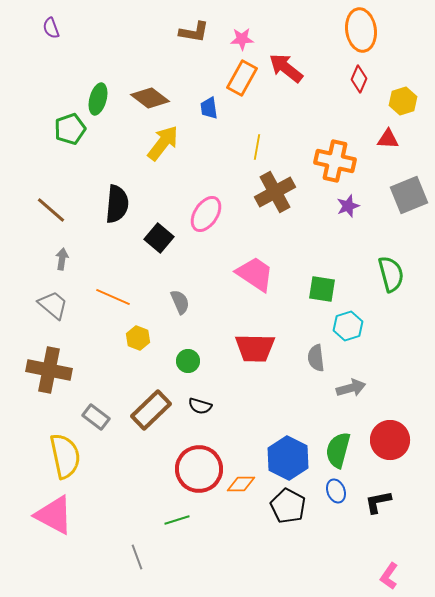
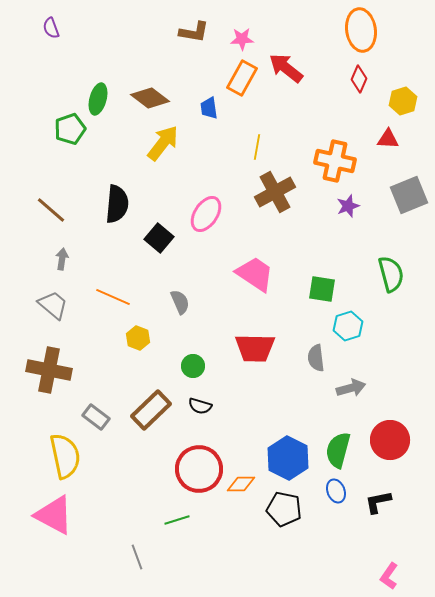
green circle at (188, 361): moved 5 px right, 5 px down
black pentagon at (288, 506): moved 4 px left, 3 px down; rotated 16 degrees counterclockwise
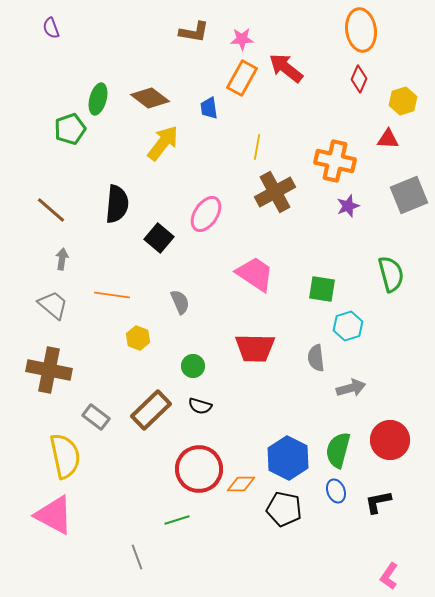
orange line at (113, 297): moved 1 px left, 2 px up; rotated 16 degrees counterclockwise
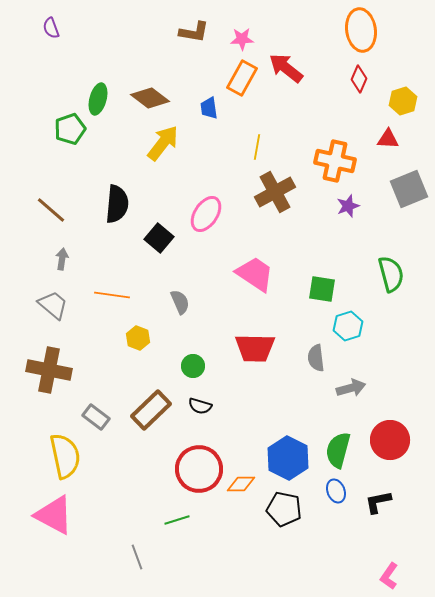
gray square at (409, 195): moved 6 px up
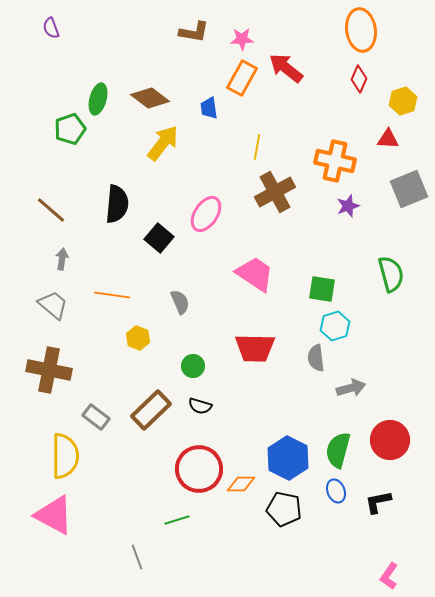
cyan hexagon at (348, 326): moved 13 px left
yellow semicircle at (65, 456): rotated 12 degrees clockwise
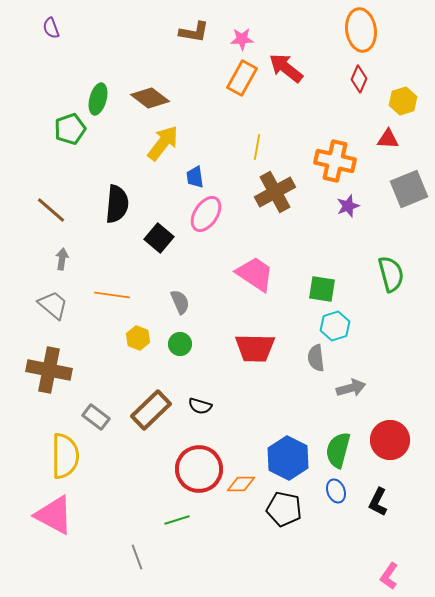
blue trapezoid at (209, 108): moved 14 px left, 69 px down
green circle at (193, 366): moved 13 px left, 22 px up
black L-shape at (378, 502): rotated 52 degrees counterclockwise
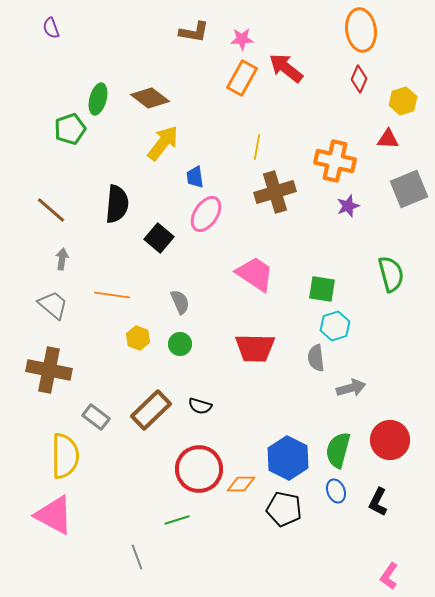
brown cross at (275, 192): rotated 12 degrees clockwise
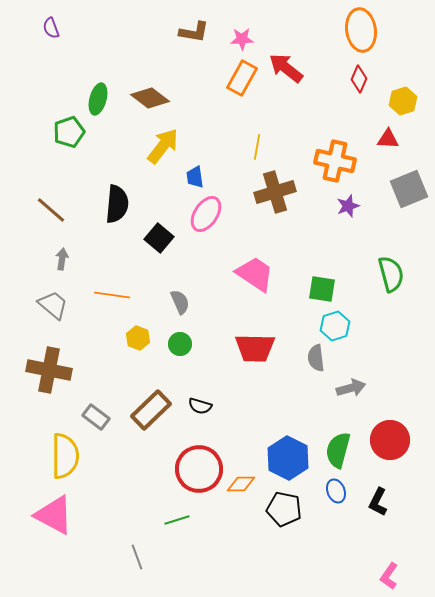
green pentagon at (70, 129): moved 1 px left, 3 px down
yellow arrow at (163, 143): moved 3 px down
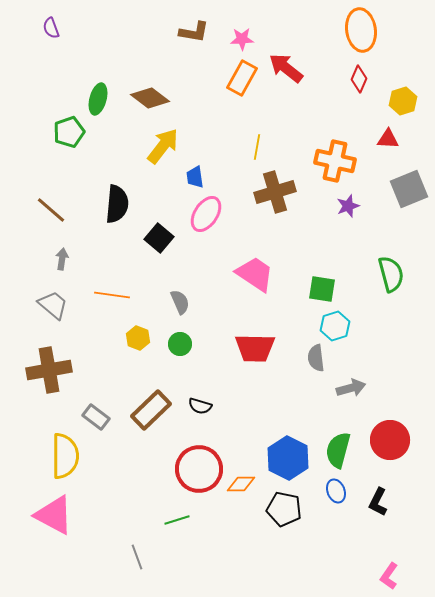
brown cross at (49, 370): rotated 21 degrees counterclockwise
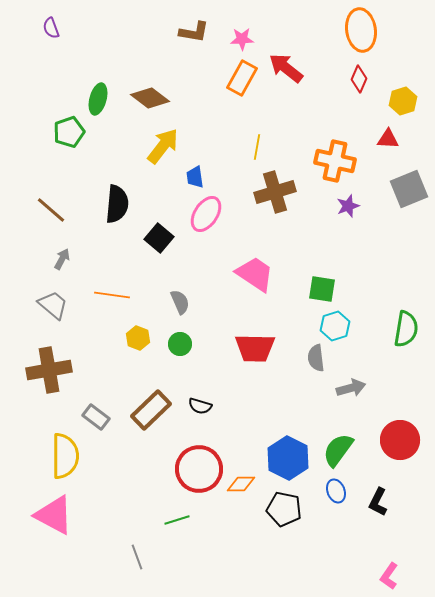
gray arrow at (62, 259): rotated 20 degrees clockwise
green semicircle at (391, 274): moved 15 px right, 55 px down; rotated 24 degrees clockwise
red circle at (390, 440): moved 10 px right
green semicircle at (338, 450): rotated 21 degrees clockwise
